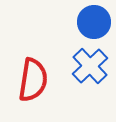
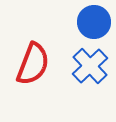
red semicircle: moved 16 px up; rotated 12 degrees clockwise
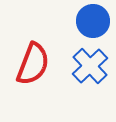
blue circle: moved 1 px left, 1 px up
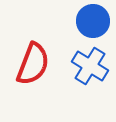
blue cross: rotated 15 degrees counterclockwise
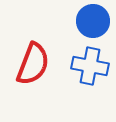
blue cross: rotated 21 degrees counterclockwise
